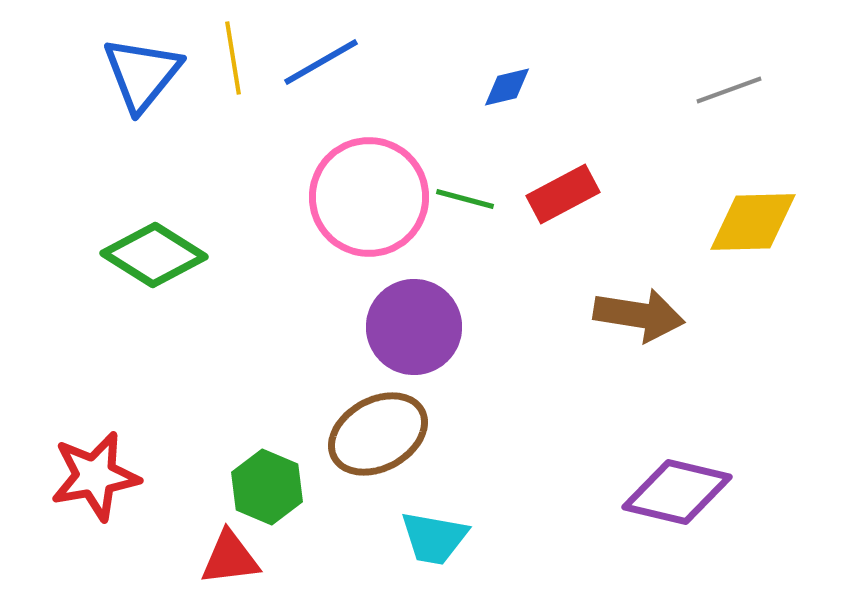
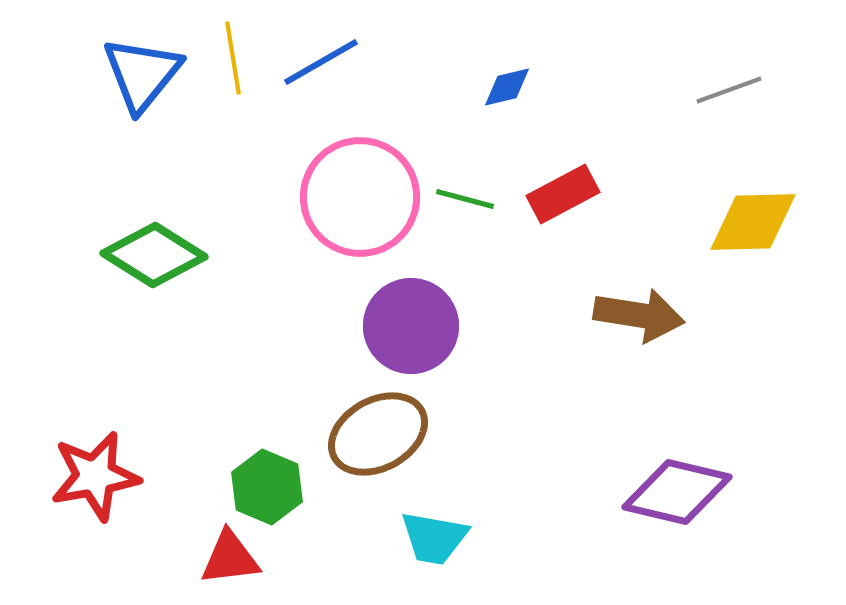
pink circle: moved 9 px left
purple circle: moved 3 px left, 1 px up
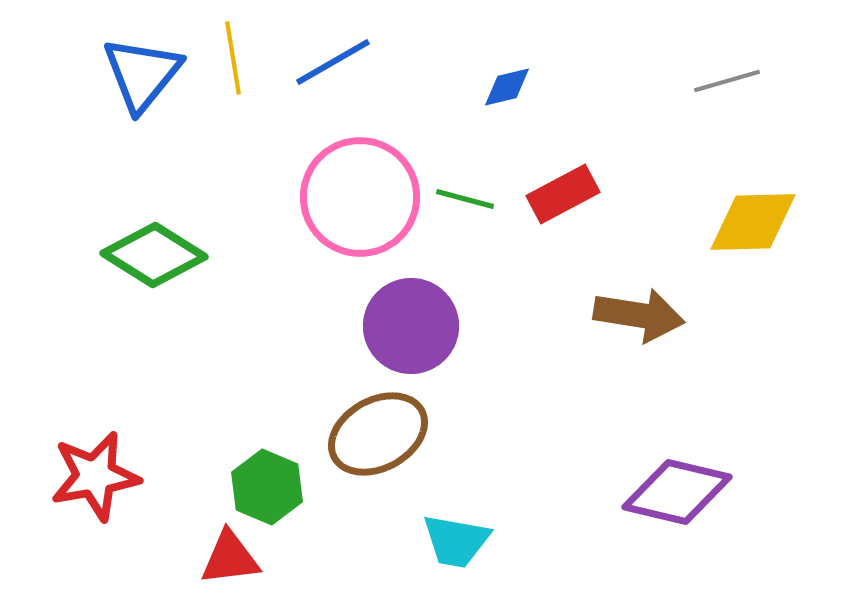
blue line: moved 12 px right
gray line: moved 2 px left, 9 px up; rotated 4 degrees clockwise
cyan trapezoid: moved 22 px right, 3 px down
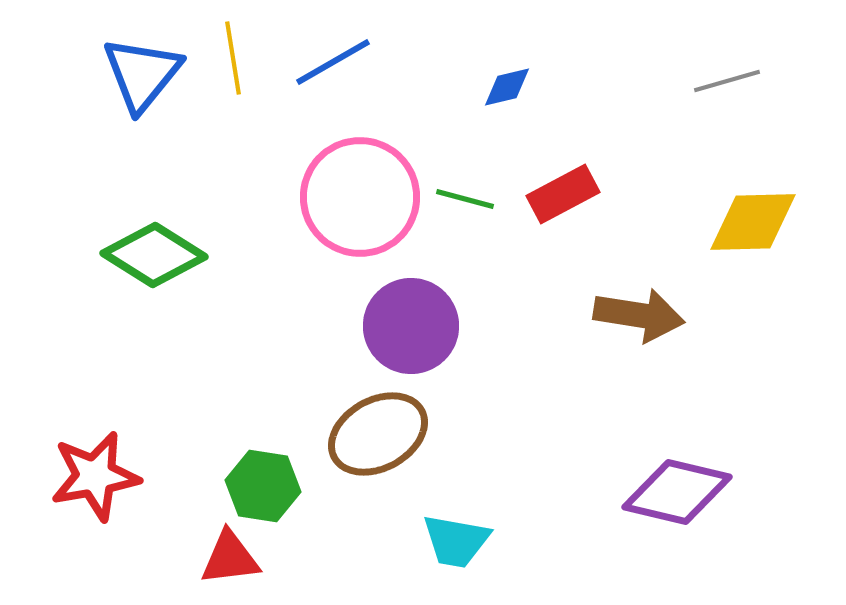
green hexagon: moved 4 px left, 1 px up; rotated 14 degrees counterclockwise
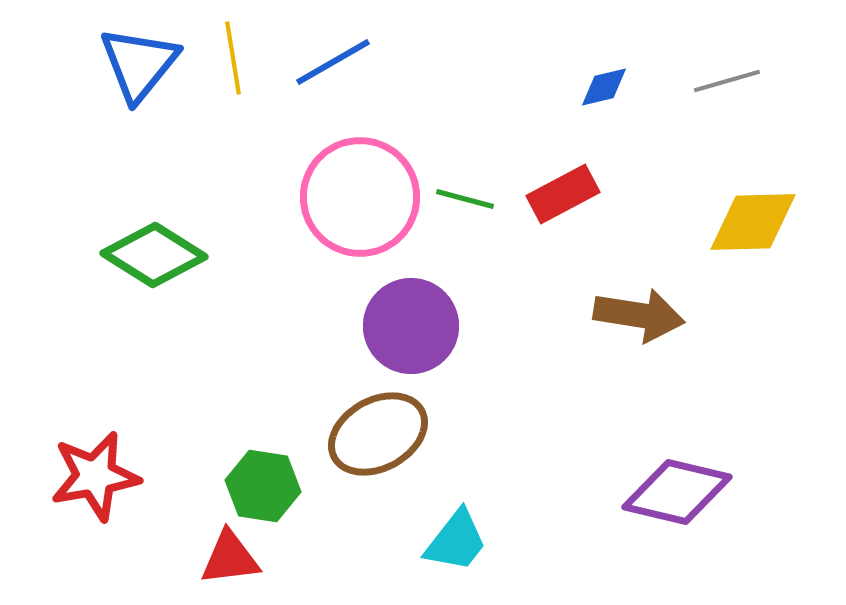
blue triangle: moved 3 px left, 10 px up
blue diamond: moved 97 px right
cyan trapezoid: rotated 62 degrees counterclockwise
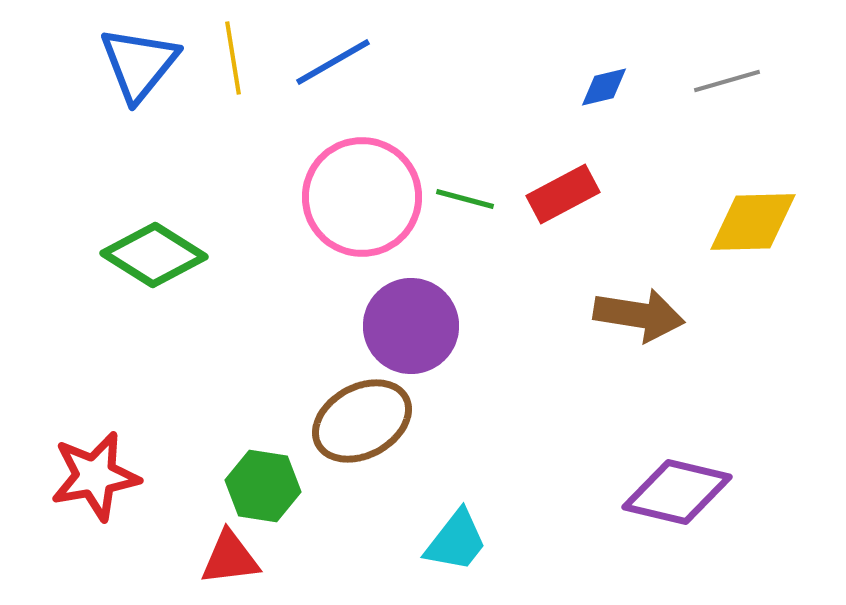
pink circle: moved 2 px right
brown ellipse: moved 16 px left, 13 px up
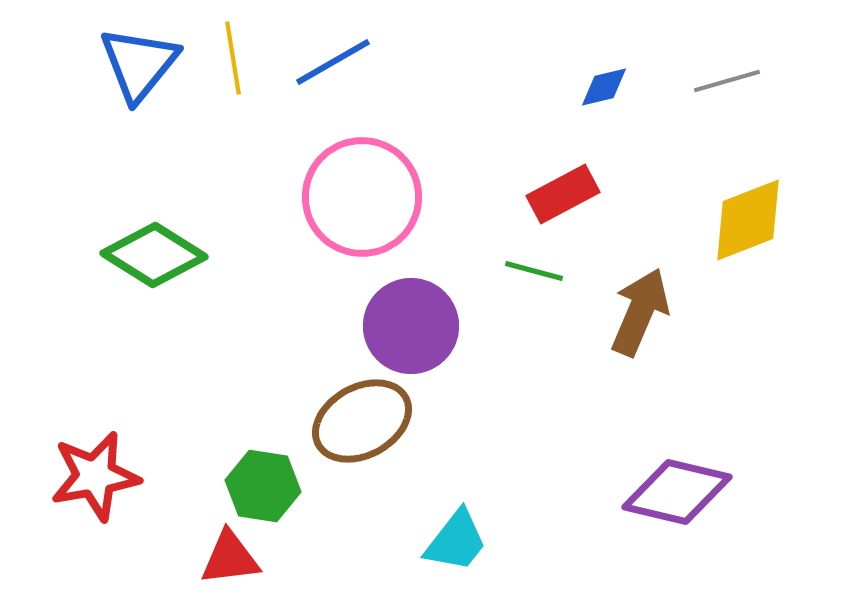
green line: moved 69 px right, 72 px down
yellow diamond: moved 5 px left, 2 px up; rotated 20 degrees counterclockwise
brown arrow: moved 1 px right, 3 px up; rotated 76 degrees counterclockwise
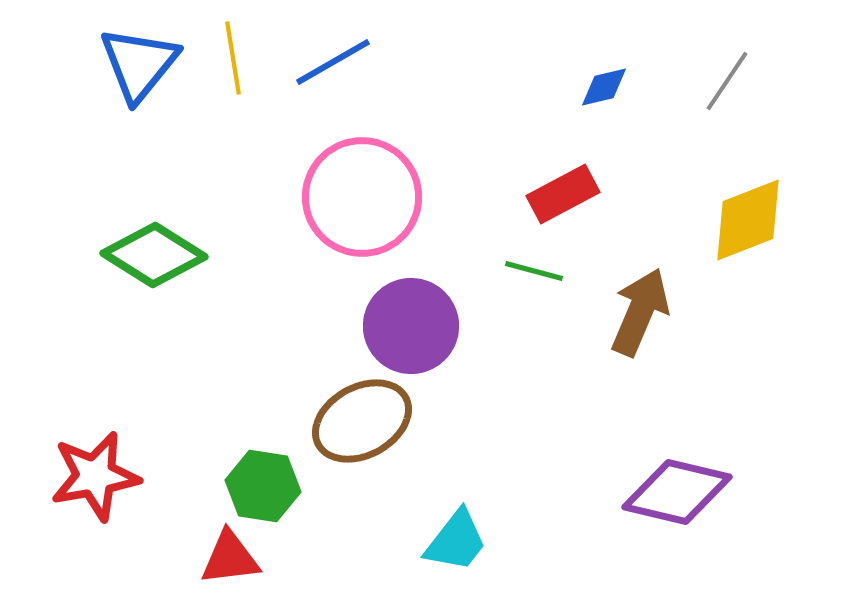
gray line: rotated 40 degrees counterclockwise
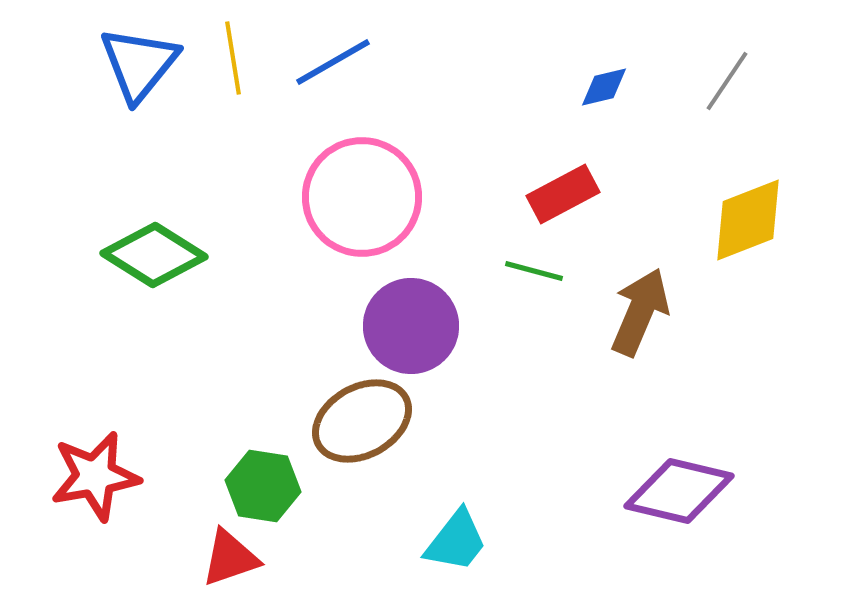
purple diamond: moved 2 px right, 1 px up
red triangle: rotated 12 degrees counterclockwise
